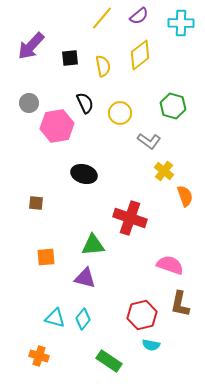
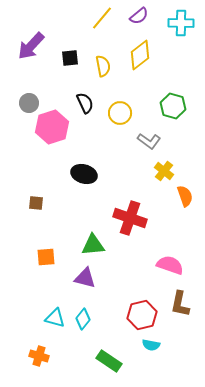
pink hexagon: moved 5 px left, 1 px down; rotated 8 degrees counterclockwise
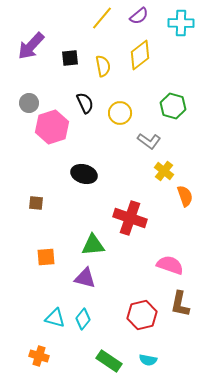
cyan semicircle: moved 3 px left, 15 px down
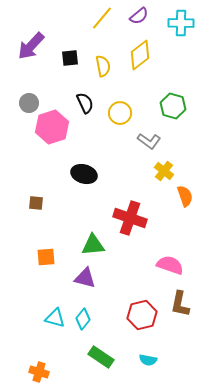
orange cross: moved 16 px down
green rectangle: moved 8 px left, 4 px up
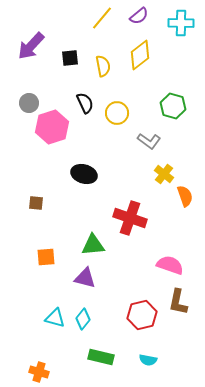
yellow circle: moved 3 px left
yellow cross: moved 3 px down
brown L-shape: moved 2 px left, 2 px up
green rectangle: rotated 20 degrees counterclockwise
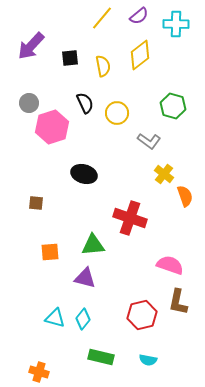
cyan cross: moved 5 px left, 1 px down
orange square: moved 4 px right, 5 px up
